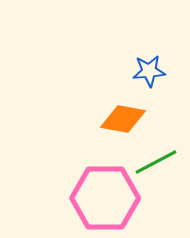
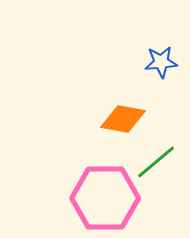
blue star: moved 12 px right, 9 px up
green line: rotated 12 degrees counterclockwise
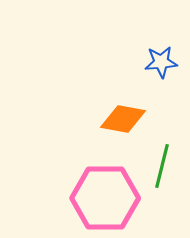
green line: moved 6 px right, 4 px down; rotated 36 degrees counterclockwise
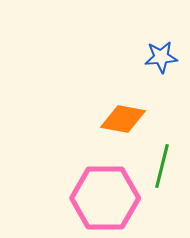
blue star: moved 5 px up
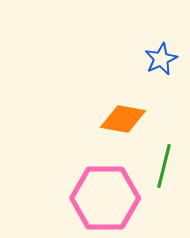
blue star: moved 2 px down; rotated 20 degrees counterclockwise
green line: moved 2 px right
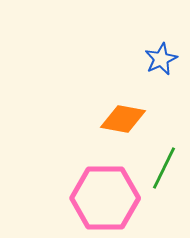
green line: moved 2 px down; rotated 12 degrees clockwise
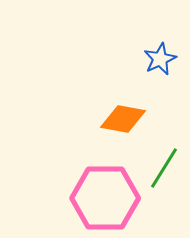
blue star: moved 1 px left
green line: rotated 6 degrees clockwise
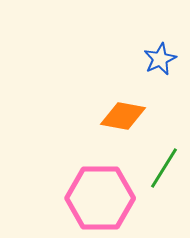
orange diamond: moved 3 px up
pink hexagon: moved 5 px left
